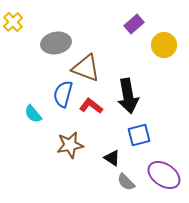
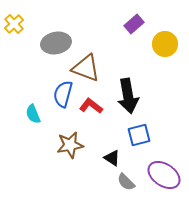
yellow cross: moved 1 px right, 2 px down
yellow circle: moved 1 px right, 1 px up
cyan semicircle: rotated 18 degrees clockwise
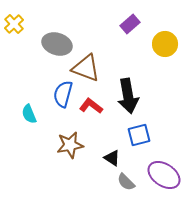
purple rectangle: moved 4 px left
gray ellipse: moved 1 px right, 1 px down; rotated 28 degrees clockwise
cyan semicircle: moved 4 px left
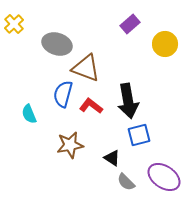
black arrow: moved 5 px down
purple ellipse: moved 2 px down
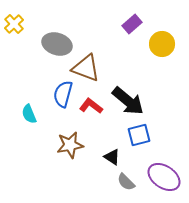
purple rectangle: moved 2 px right
yellow circle: moved 3 px left
black arrow: rotated 40 degrees counterclockwise
black triangle: moved 1 px up
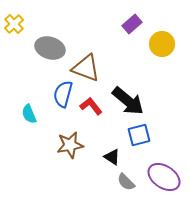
gray ellipse: moved 7 px left, 4 px down
red L-shape: rotated 15 degrees clockwise
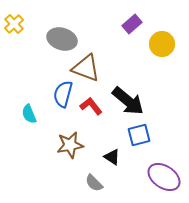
gray ellipse: moved 12 px right, 9 px up
gray semicircle: moved 32 px left, 1 px down
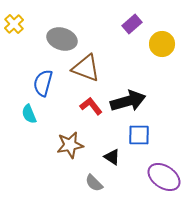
blue semicircle: moved 20 px left, 11 px up
black arrow: rotated 56 degrees counterclockwise
blue square: rotated 15 degrees clockwise
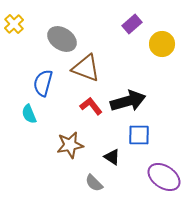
gray ellipse: rotated 16 degrees clockwise
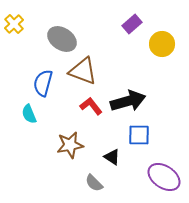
brown triangle: moved 3 px left, 3 px down
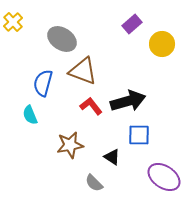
yellow cross: moved 1 px left, 2 px up
cyan semicircle: moved 1 px right, 1 px down
